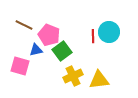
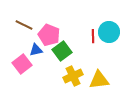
pink square: moved 2 px right, 2 px up; rotated 36 degrees clockwise
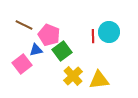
yellow cross: rotated 18 degrees counterclockwise
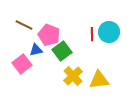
red line: moved 1 px left, 2 px up
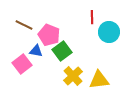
red line: moved 17 px up
blue triangle: moved 1 px down; rotated 24 degrees clockwise
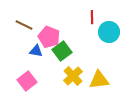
pink pentagon: moved 2 px down
pink square: moved 5 px right, 17 px down
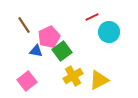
red line: rotated 64 degrees clockwise
brown line: rotated 30 degrees clockwise
pink pentagon: rotated 25 degrees clockwise
yellow cross: rotated 12 degrees clockwise
yellow triangle: rotated 20 degrees counterclockwise
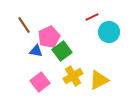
pink square: moved 13 px right, 1 px down
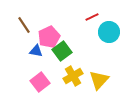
yellow triangle: rotated 20 degrees counterclockwise
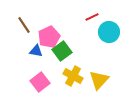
yellow cross: rotated 30 degrees counterclockwise
